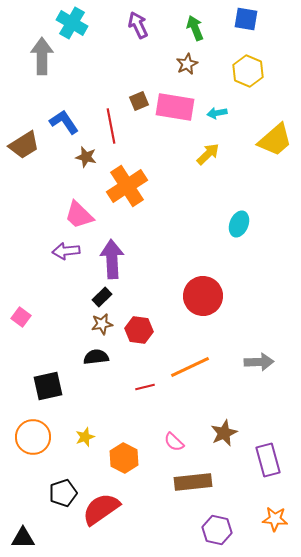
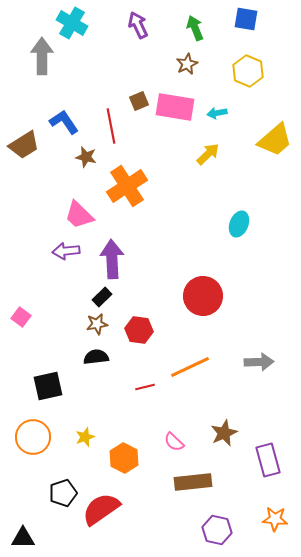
brown star at (102, 324): moved 5 px left
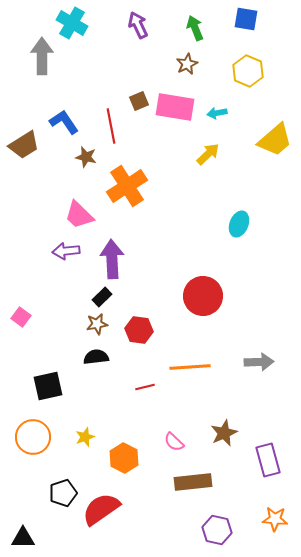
orange line at (190, 367): rotated 21 degrees clockwise
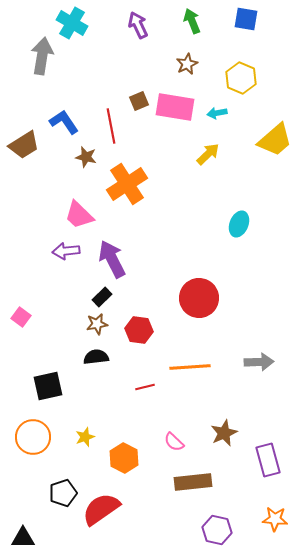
green arrow at (195, 28): moved 3 px left, 7 px up
gray arrow at (42, 56): rotated 9 degrees clockwise
yellow hexagon at (248, 71): moved 7 px left, 7 px down
orange cross at (127, 186): moved 2 px up
purple arrow at (112, 259): rotated 24 degrees counterclockwise
red circle at (203, 296): moved 4 px left, 2 px down
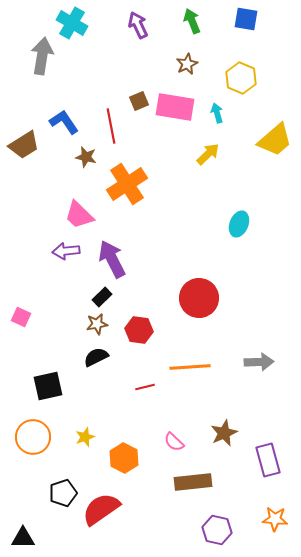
cyan arrow at (217, 113): rotated 84 degrees clockwise
pink square at (21, 317): rotated 12 degrees counterclockwise
black semicircle at (96, 357): rotated 20 degrees counterclockwise
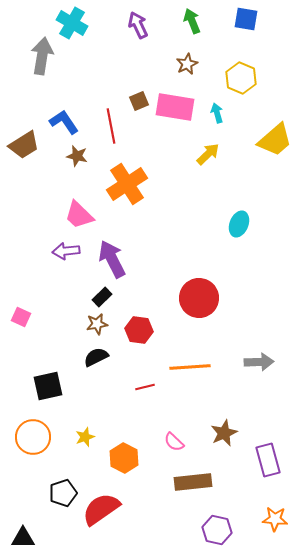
brown star at (86, 157): moved 9 px left, 1 px up
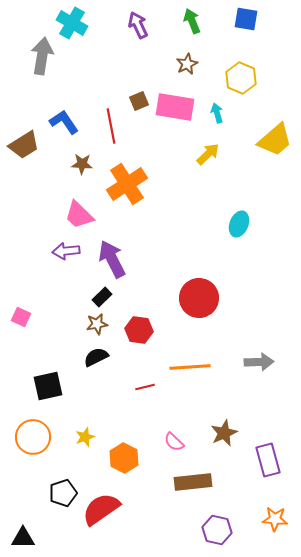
brown star at (77, 156): moved 5 px right, 8 px down; rotated 10 degrees counterclockwise
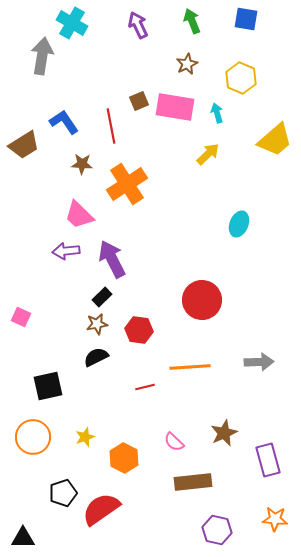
red circle at (199, 298): moved 3 px right, 2 px down
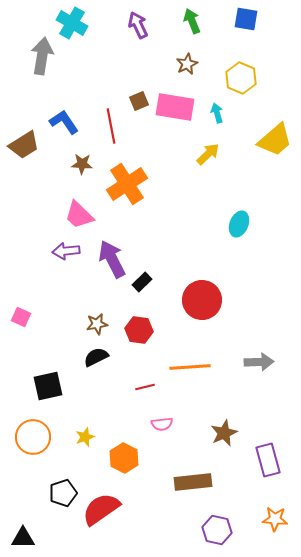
black rectangle at (102, 297): moved 40 px right, 15 px up
pink semicircle at (174, 442): moved 12 px left, 18 px up; rotated 50 degrees counterclockwise
